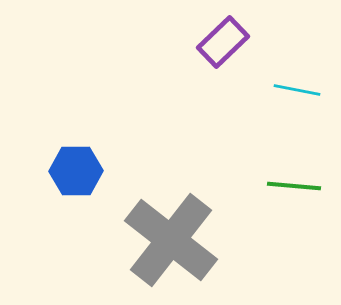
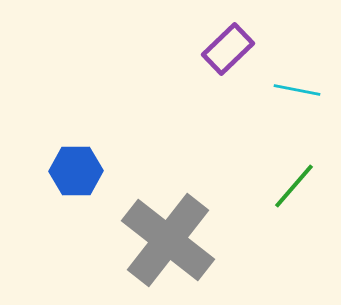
purple rectangle: moved 5 px right, 7 px down
green line: rotated 54 degrees counterclockwise
gray cross: moved 3 px left
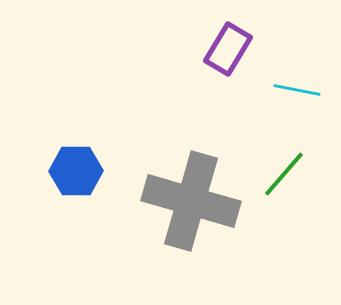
purple rectangle: rotated 15 degrees counterclockwise
green line: moved 10 px left, 12 px up
gray cross: moved 23 px right, 39 px up; rotated 22 degrees counterclockwise
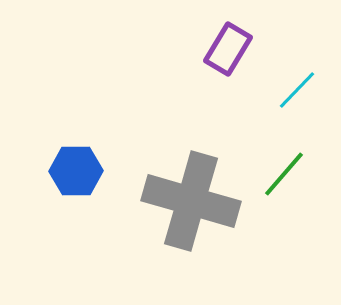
cyan line: rotated 57 degrees counterclockwise
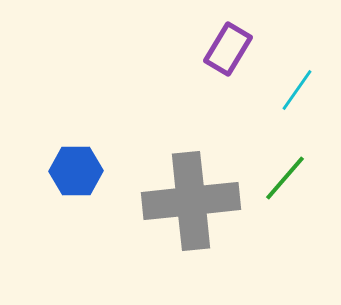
cyan line: rotated 9 degrees counterclockwise
green line: moved 1 px right, 4 px down
gray cross: rotated 22 degrees counterclockwise
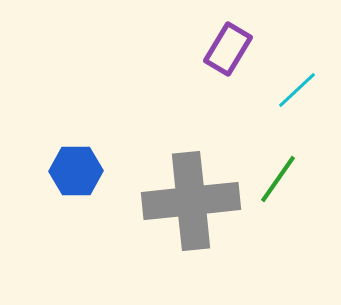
cyan line: rotated 12 degrees clockwise
green line: moved 7 px left, 1 px down; rotated 6 degrees counterclockwise
